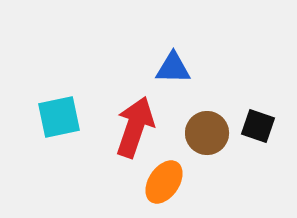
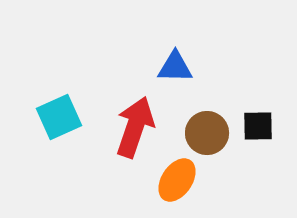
blue triangle: moved 2 px right, 1 px up
cyan square: rotated 12 degrees counterclockwise
black square: rotated 20 degrees counterclockwise
orange ellipse: moved 13 px right, 2 px up
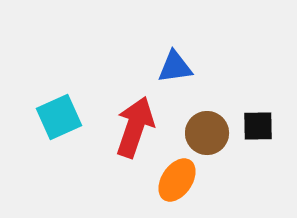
blue triangle: rotated 9 degrees counterclockwise
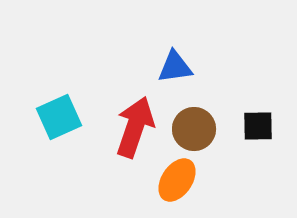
brown circle: moved 13 px left, 4 px up
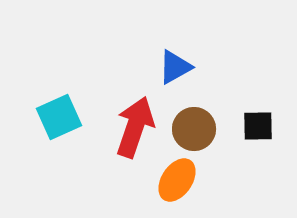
blue triangle: rotated 21 degrees counterclockwise
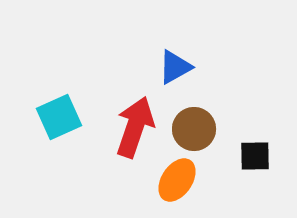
black square: moved 3 px left, 30 px down
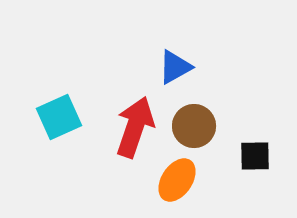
brown circle: moved 3 px up
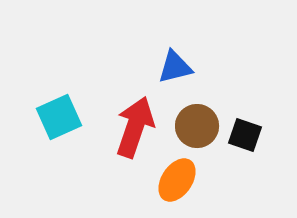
blue triangle: rotated 15 degrees clockwise
brown circle: moved 3 px right
black square: moved 10 px left, 21 px up; rotated 20 degrees clockwise
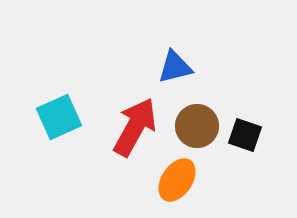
red arrow: rotated 10 degrees clockwise
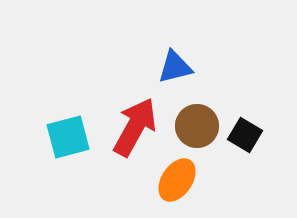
cyan square: moved 9 px right, 20 px down; rotated 9 degrees clockwise
black square: rotated 12 degrees clockwise
